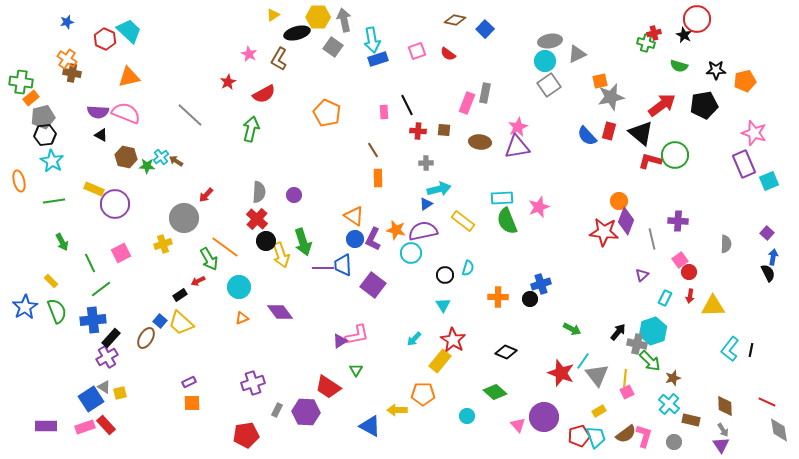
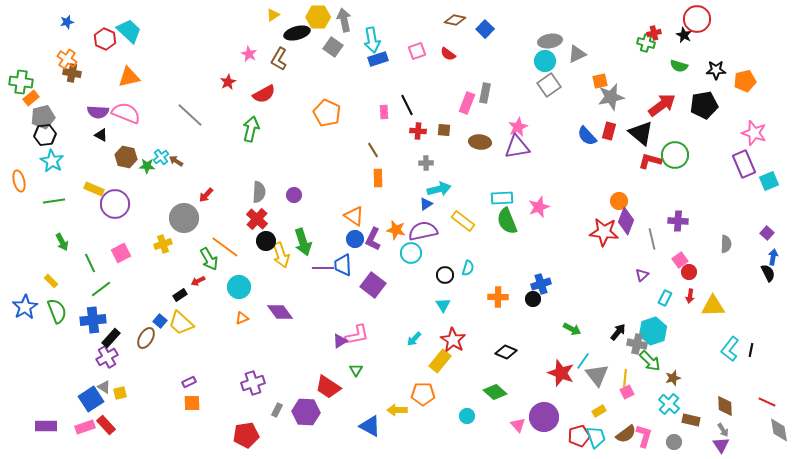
black circle at (530, 299): moved 3 px right
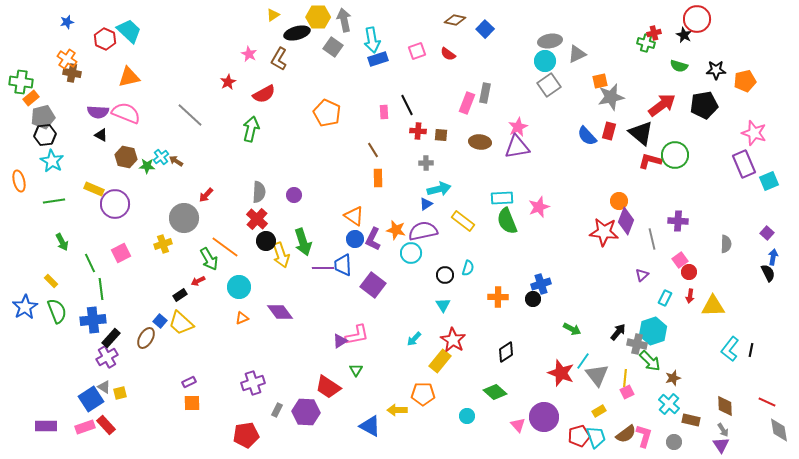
brown square at (444, 130): moved 3 px left, 5 px down
green line at (101, 289): rotated 60 degrees counterclockwise
black diamond at (506, 352): rotated 55 degrees counterclockwise
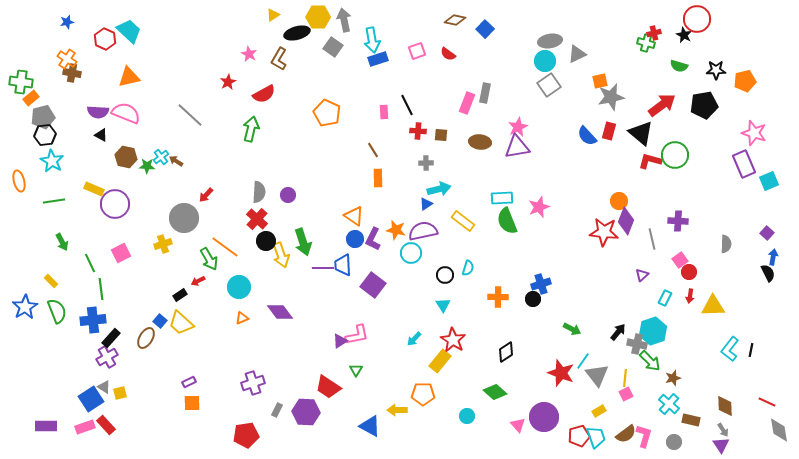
purple circle at (294, 195): moved 6 px left
pink square at (627, 392): moved 1 px left, 2 px down
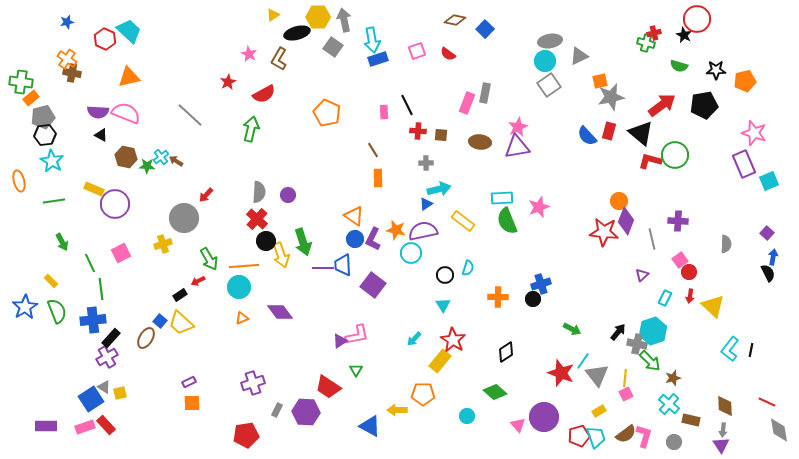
gray triangle at (577, 54): moved 2 px right, 2 px down
orange line at (225, 247): moved 19 px right, 19 px down; rotated 40 degrees counterclockwise
yellow triangle at (713, 306): rotated 45 degrees clockwise
gray arrow at (723, 430): rotated 40 degrees clockwise
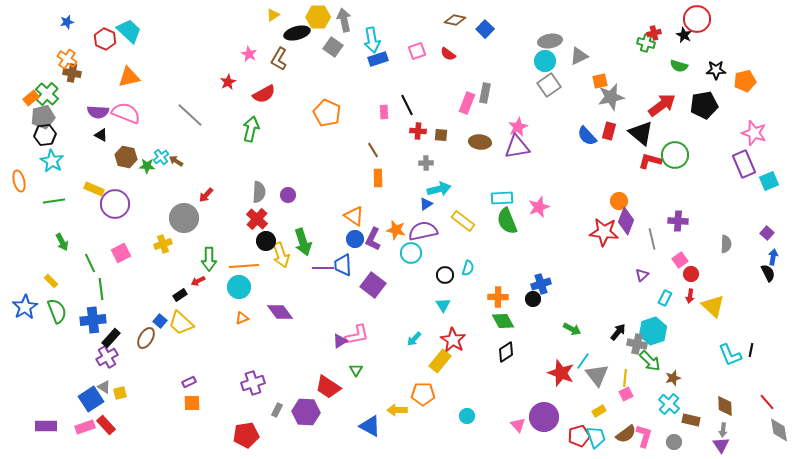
green cross at (21, 82): moved 26 px right, 12 px down; rotated 35 degrees clockwise
green arrow at (209, 259): rotated 30 degrees clockwise
red circle at (689, 272): moved 2 px right, 2 px down
cyan L-shape at (730, 349): moved 6 px down; rotated 60 degrees counterclockwise
green diamond at (495, 392): moved 8 px right, 71 px up; rotated 20 degrees clockwise
red line at (767, 402): rotated 24 degrees clockwise
